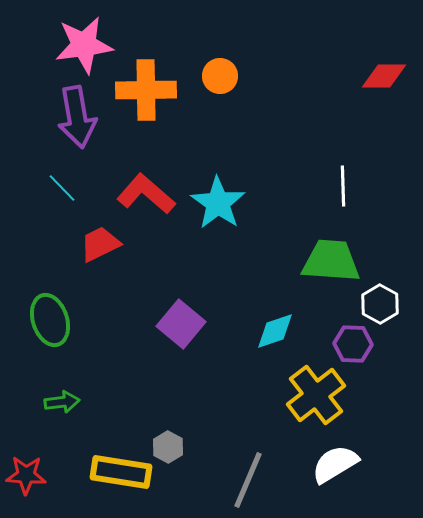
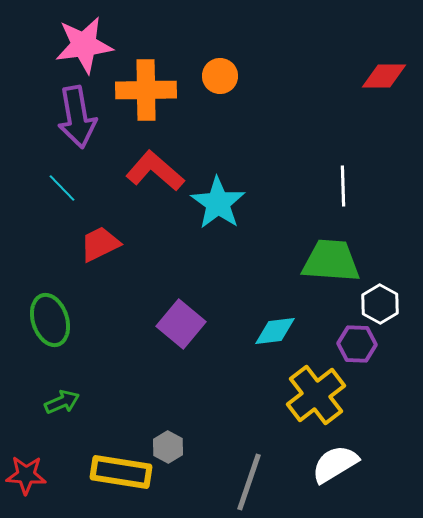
red L-shape: moved 9 px right, 23 px up
cyan diamond: rotated 12 degrees clockwise
purple hexagon: moved 4 px right
green arrow: rotated 16 degrees counterclockwise
gray line: moved 1 px right, 2 px down; rotated 4 degrees counterclockwise
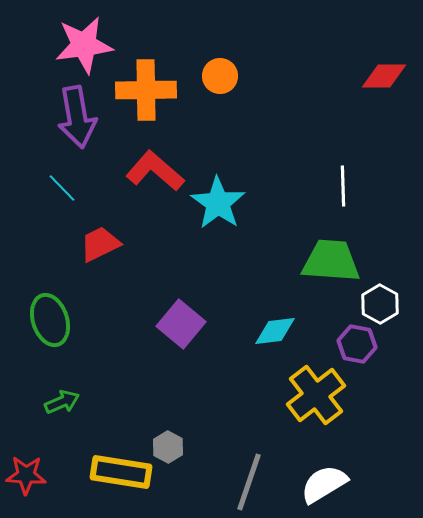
purple hexagon: rotated 9 degrees clockwise
white semicircle: moved 11 px left, 20 px down
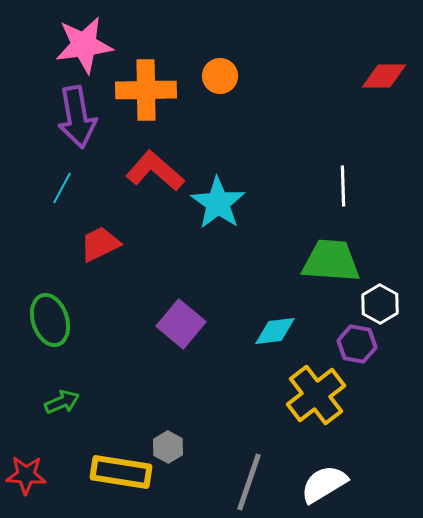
cyan line: rotated 72 degrees clockwise
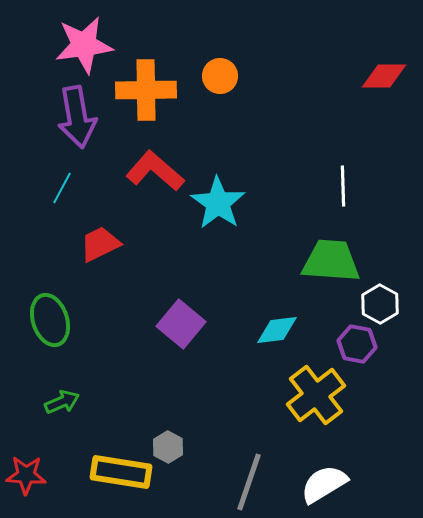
cyan diamond: moved 2 px right, 1 px up
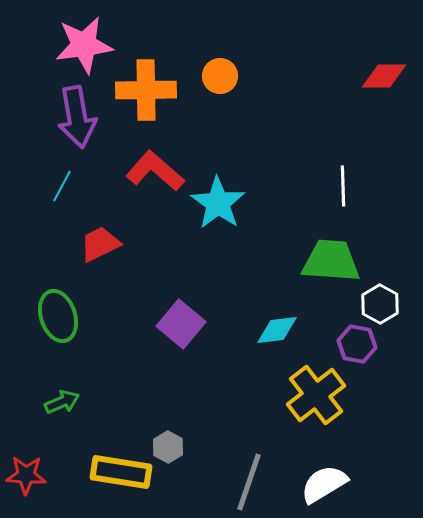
cyan line: moved 2 px up
green ellipse: moved 8 px right, 4 px up
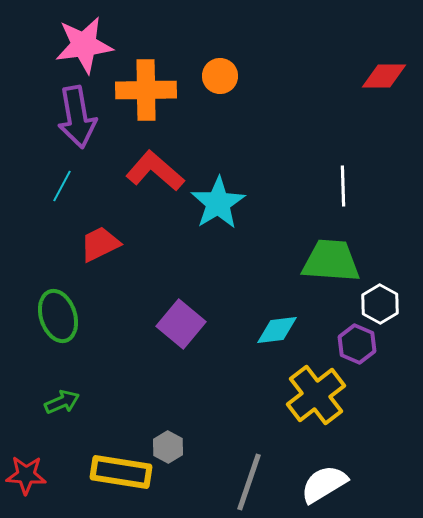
cyan star: rotated 6 degrees clockwise
purple hexagon: rotated 12 degrees clockwise
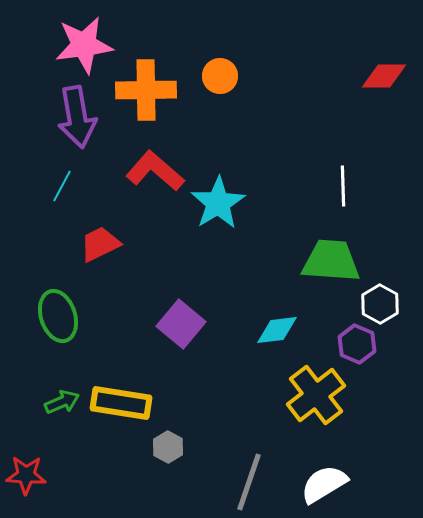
yellow rectangle: moved 69 px up
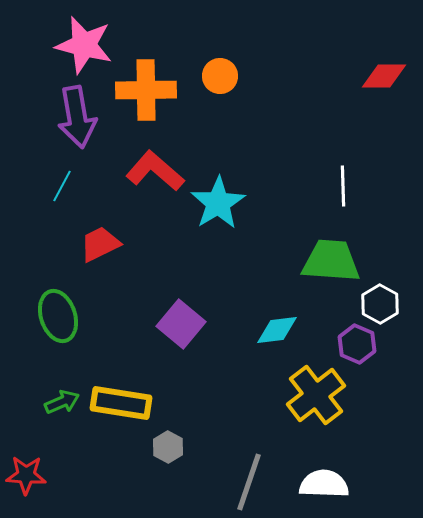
pink star: rotated 22 degrees clockwise
white semicircle: rotated 33 degrees clockwise
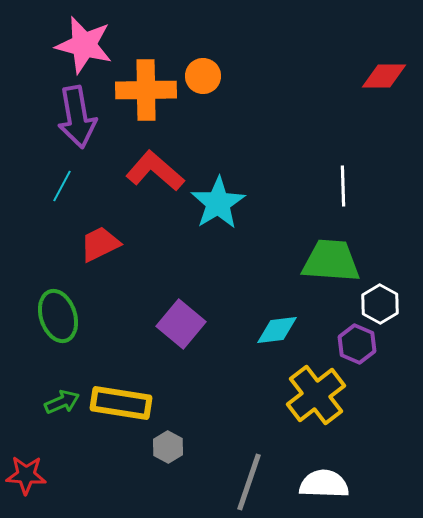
orange circle: moved 17 px left
